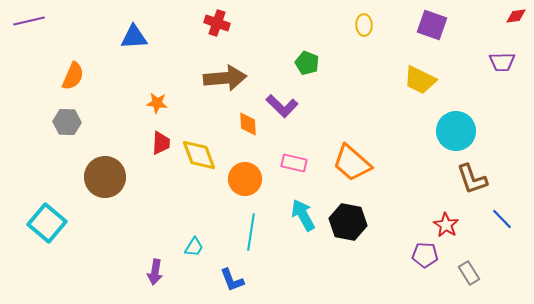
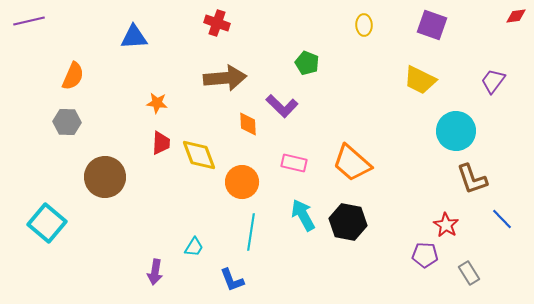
purple trapezoid: moved 9 px left, 19 px down; rotated 128 degrees clockwise
orange circle: moved 3 px left, 3 px down
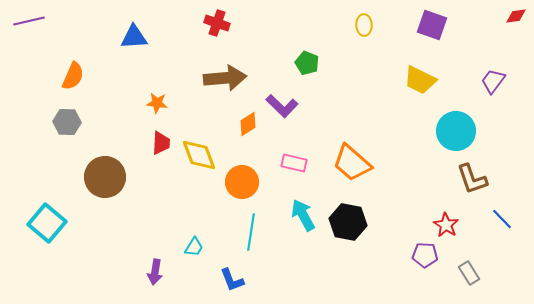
orange diamond: rotated 60 degrees clockwise
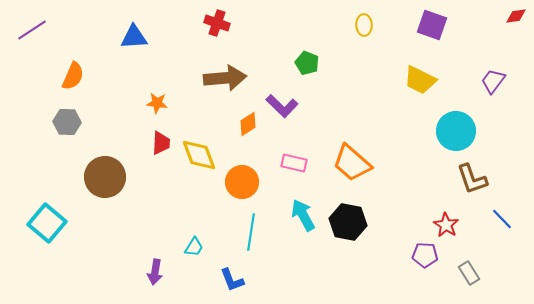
purple line: moved 3 px right, 9 px down; rotated 20 degrees counterclockwise
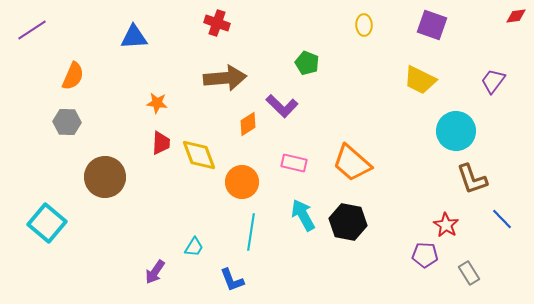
purple arrow: rotated 25 degrees clockwise
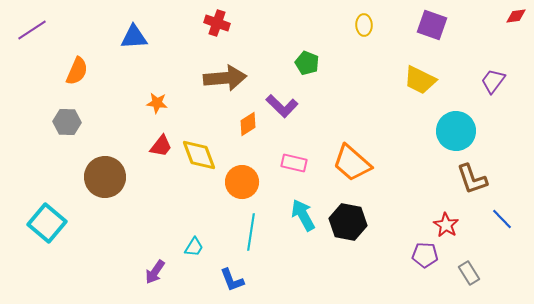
orange semicircle: moved 4 px right, 5 px up
red trapezoid: moved 3 px down; rotated 35 degrees clockwise
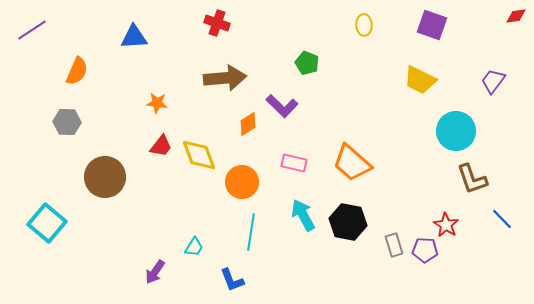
purple pentagon: moved 5 px up
gray rectangle: moved 75 px left, 28 px up; rotated 15 degrees clockwise
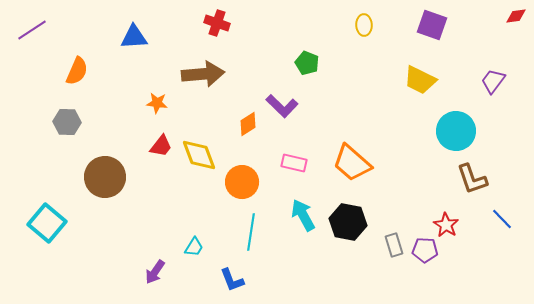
brown arrow: moved 22 px left, 4 px up
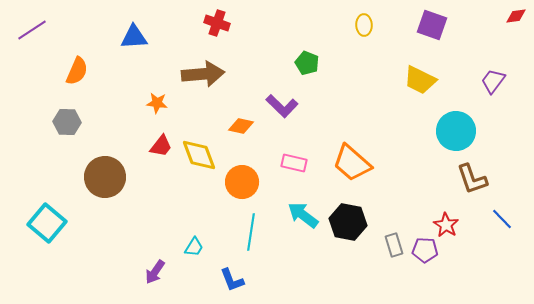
orange diamond: moved 7 px left, 2 px down; rotated 45 degrees clockwise
cyan arrow: rotated 24 degrees counterclockwise
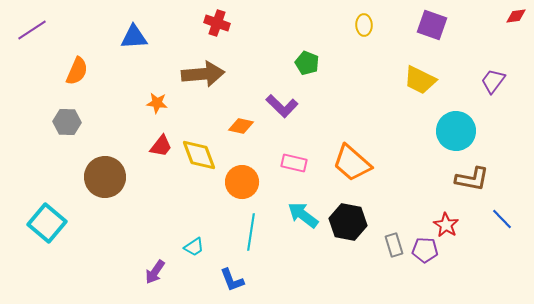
brown L-shape: rotated 60 degrees counterclockwise
cyan trapezoid: rotated 25 degrees clockwise
